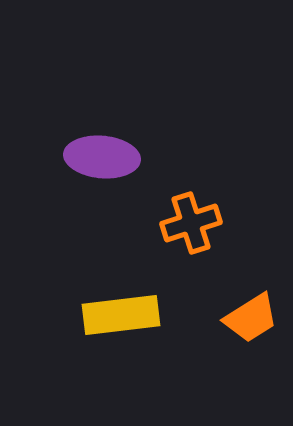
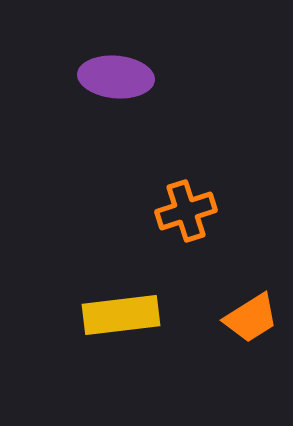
purple ellipse: moved 14 px right, 80 px up
orange cross: moved 5 px left, 12 px up
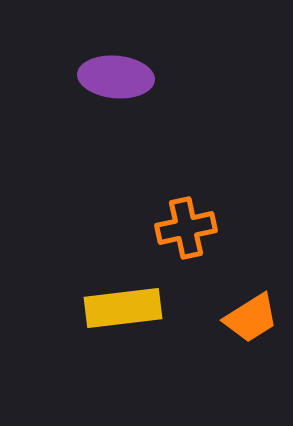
orange cross: moved 17 px down; rotated 6 degrees clockwise
yellow rectangle: moved 2 px right, 7 px up
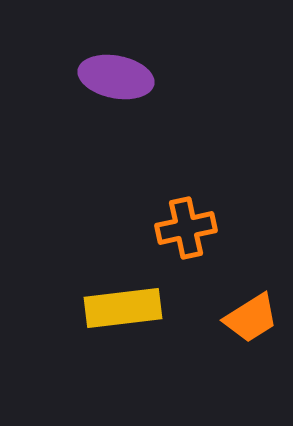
purple ellipse: rotated 6 degrees clockwise
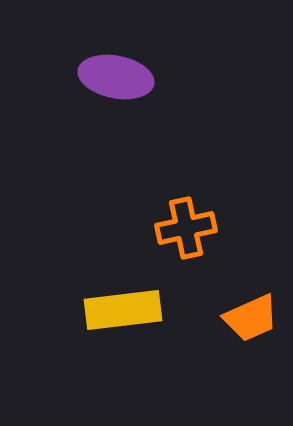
yellow rectangle: moved 2 px down
orange trapezoid: rotated 8 degrees clockwise
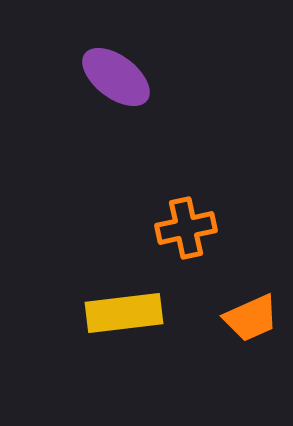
purple ellipse: rotated 26 degrees clockwise
yellow rectangle: moved 1 px right, 3 px down
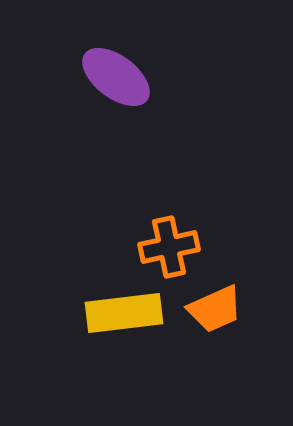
orange cross: moved 17 px left, 19 px down
orange trapezoid: moved 36 px left, 9 px up
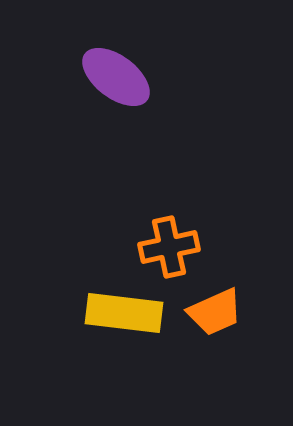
orange trapezoid: moved 3 px down
yellow rectangle: rotated 14 degrees clockwise
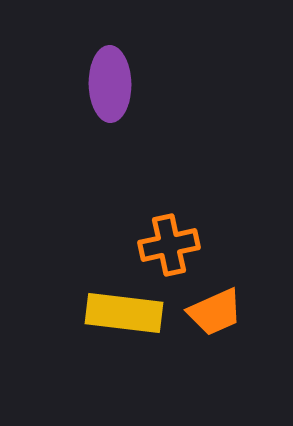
purple ellipse: moved 6 px left, 7 px down; rotated 52 degrees clockwise
orange cross: moved 2 px up
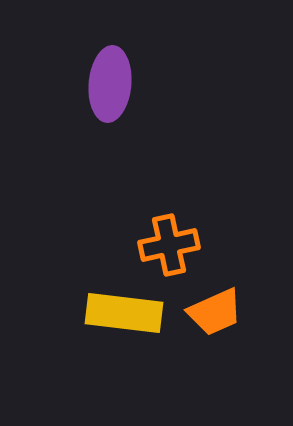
purple ellipse: rotated 6 degrees clockwise
